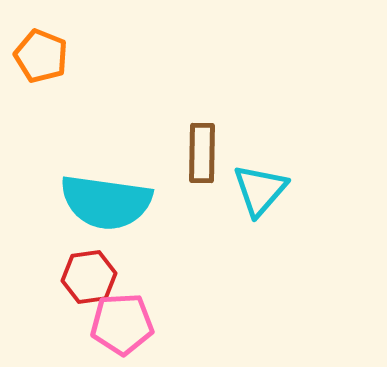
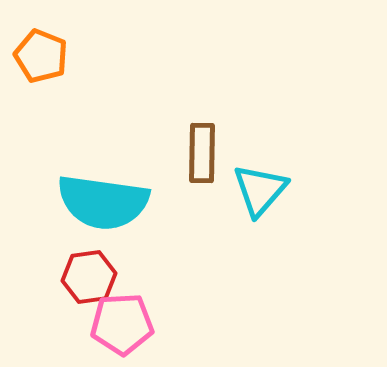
cyan semicircle: moved 3 px left
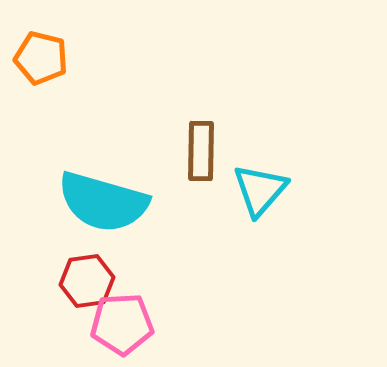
orange pentagon: moved 2 px down; rotated 8 degrees counterclockwise
brown rectangle: moved 1 px left, 2 px up
cyan semicircle: rotated 8 degrees clockwise
red hexagon: moved 2 px left, 4 px down
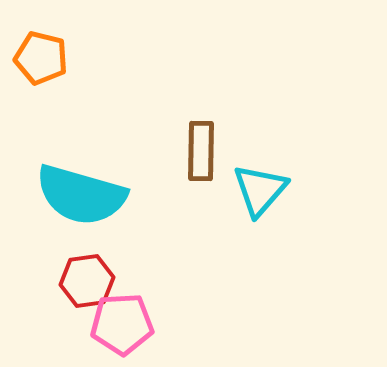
cyan semicircle: moved 22 px left, 7 px up
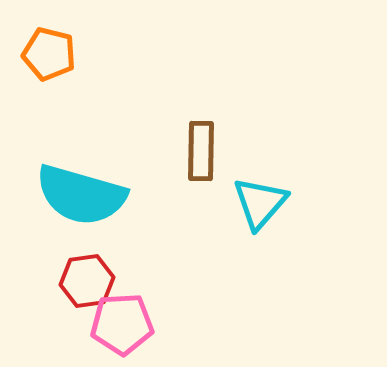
orange pentagon: moved 8 px right, 4 px up
cyan triangle: moved 13 px down
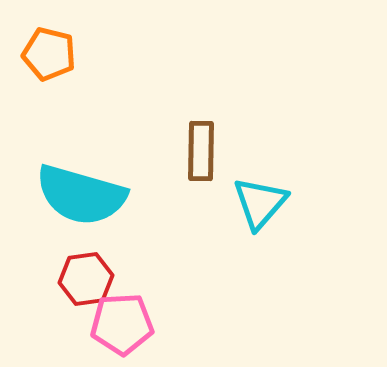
red hexagon: moved 1 px left, 2 px up
